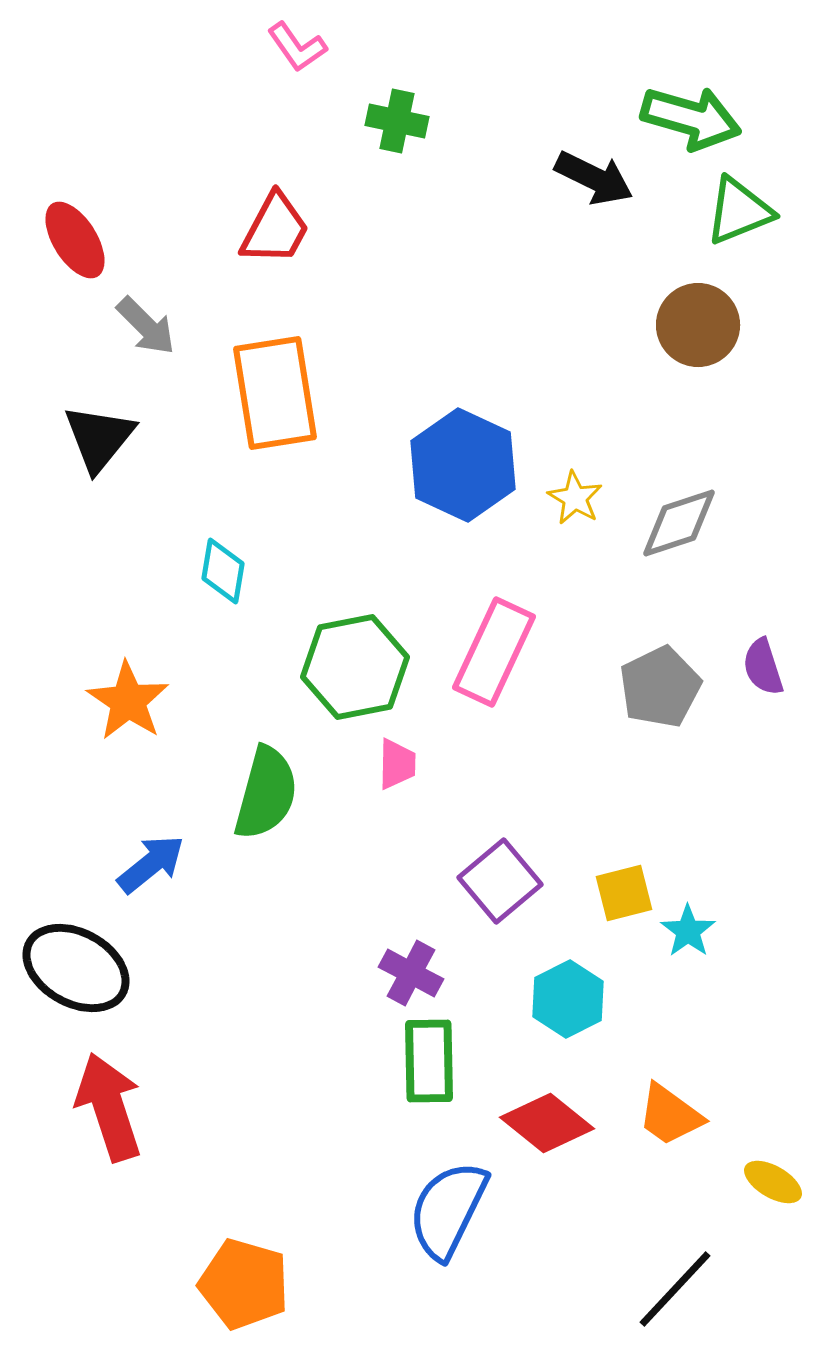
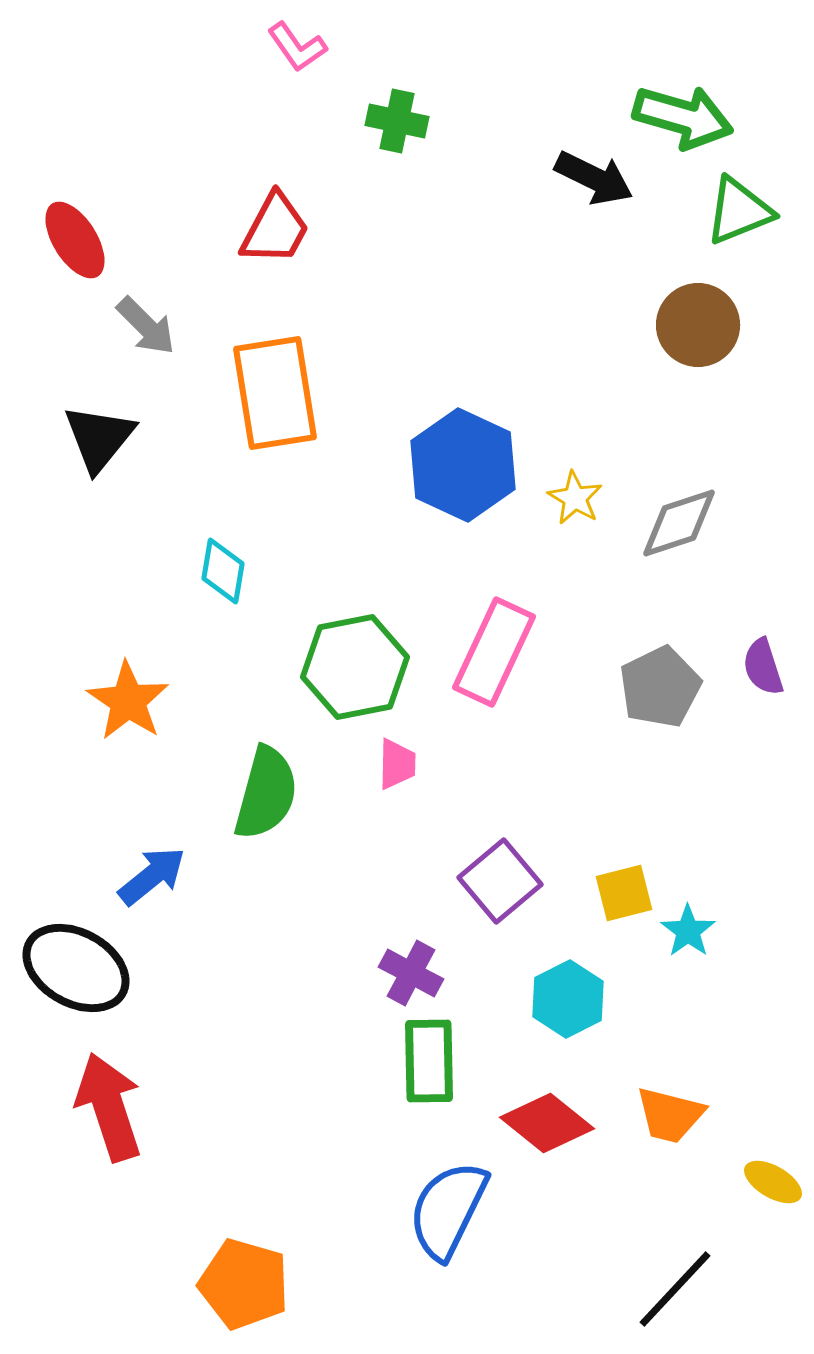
green arrow: moved 8 px left, 1 px up
blue arrow: moved 1 px right, 12 px down
orange trapezoid: rotated 22 degrees counterclockwise
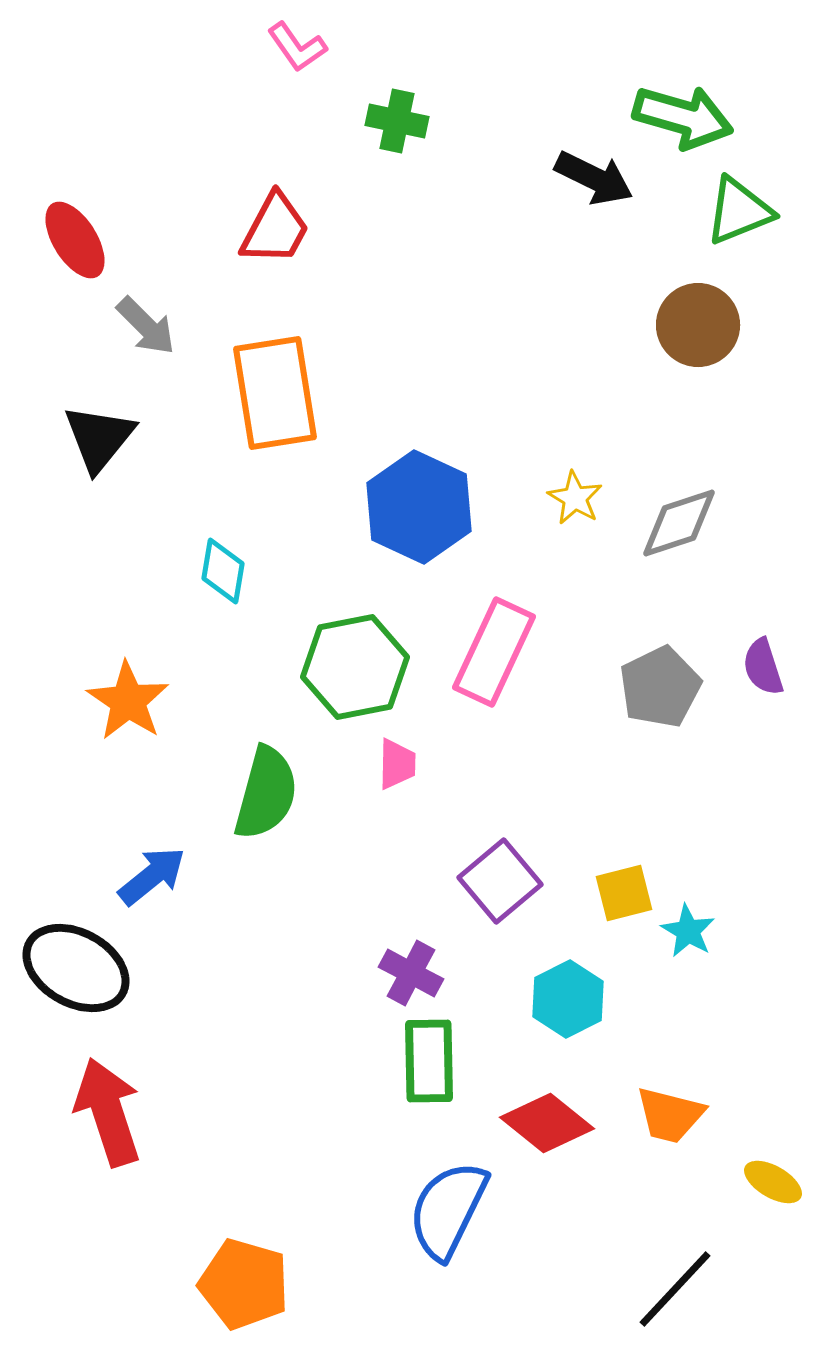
blue hexagon: moved 44 px left, 42 px down
cyan star: rotated 6 degrees counterclockwise
red arrow: moved 1 px left, 5 px down
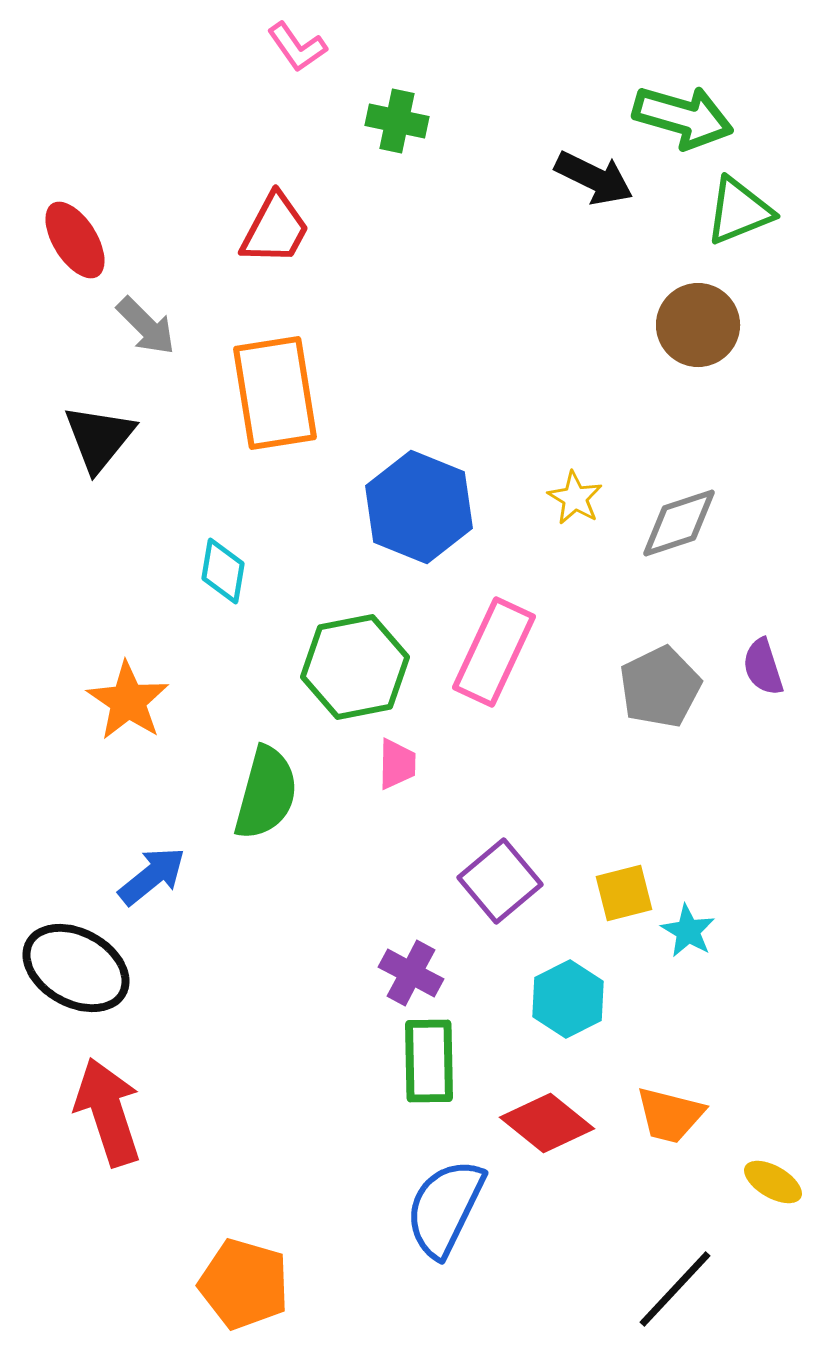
blue hexagon: rotated 3 degrees counterclockwise
blue semicircle: moved 3 px left, 2 px up
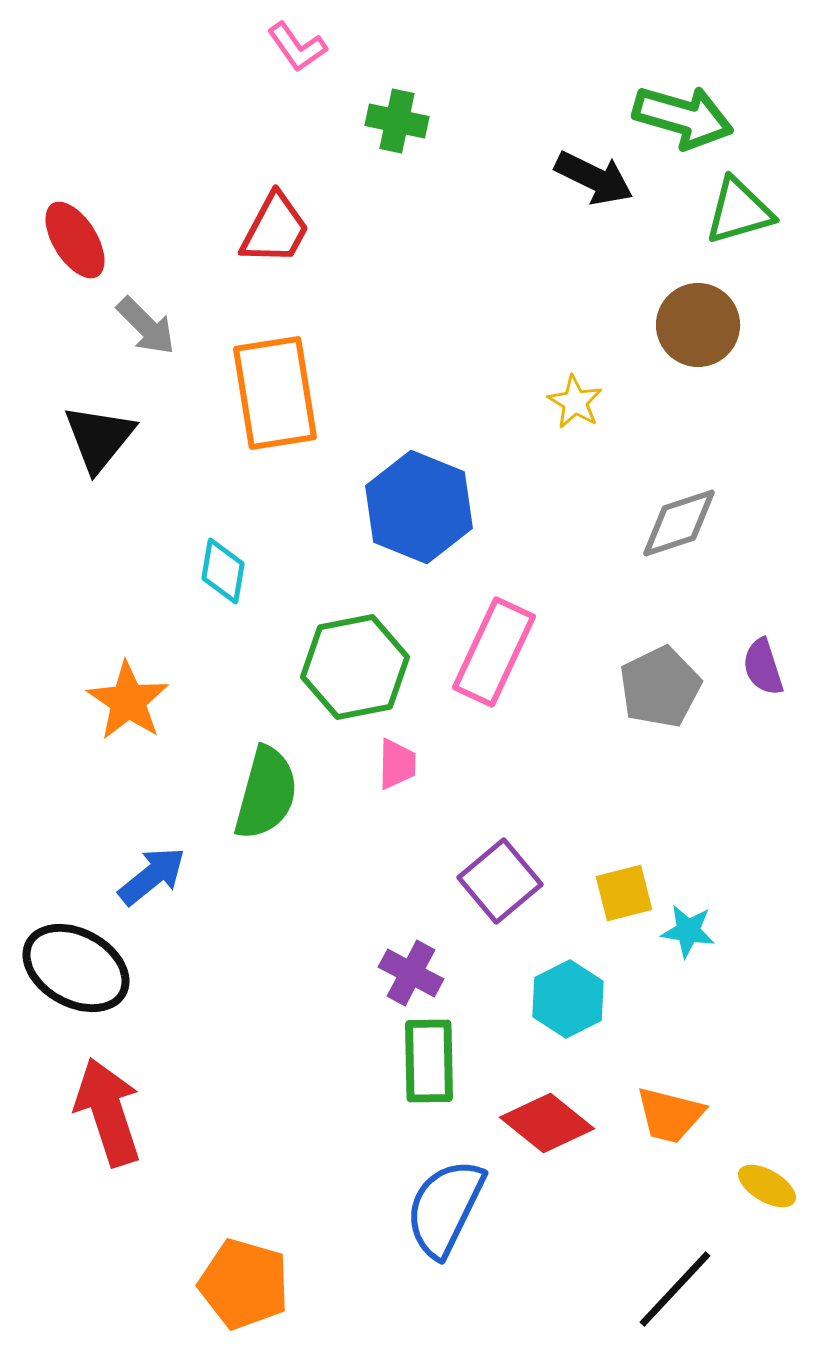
green triangle: rotated 6 degrees clockwise
yellow star: moved 96 px up
cyan star: rotated 22 degrees counterclockwise
yellow ellipse: moved 6 px left, 4 px down
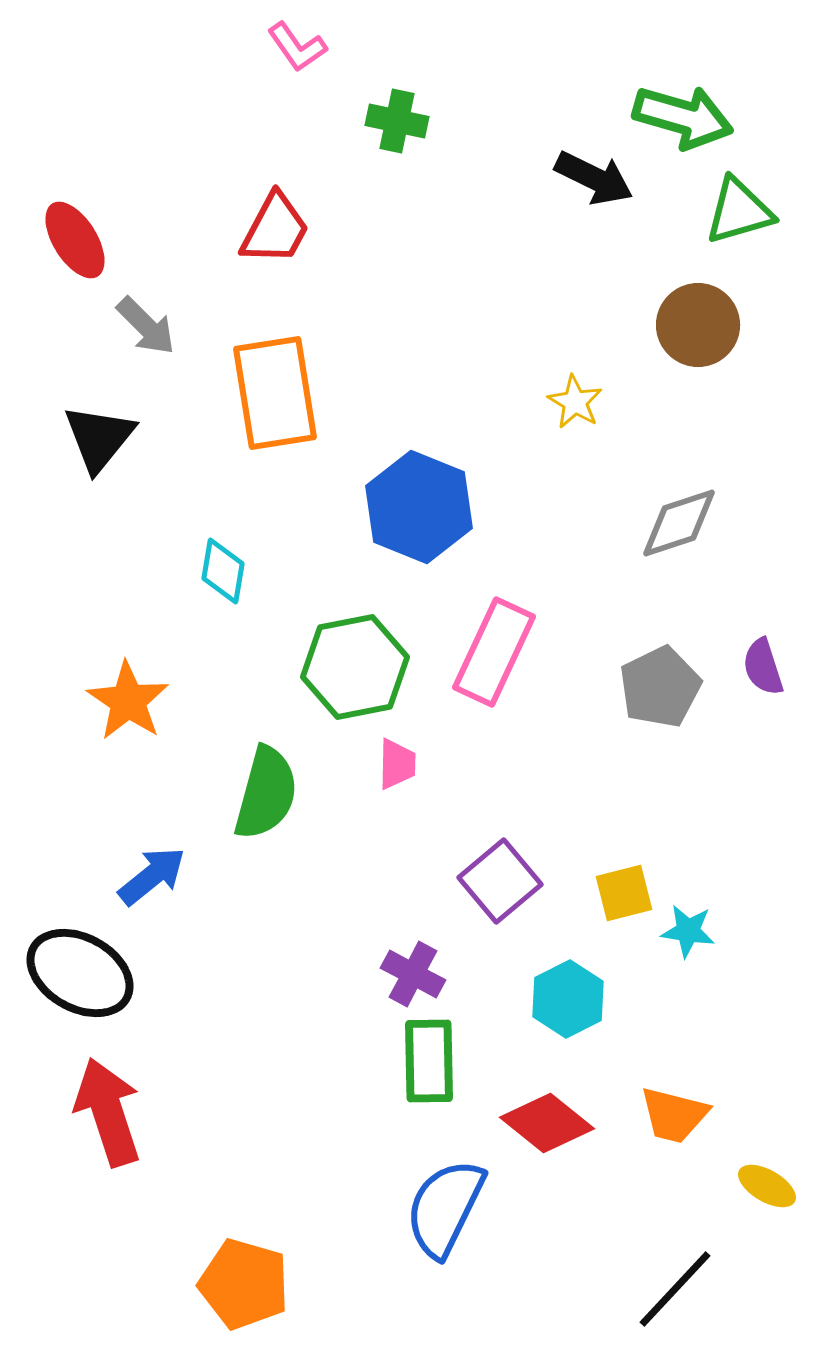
black ellipse: moved 4 px right, 5 px down
purple cross: moved 2 px right, 1 px down
orange trapezoid: moved 4 px right
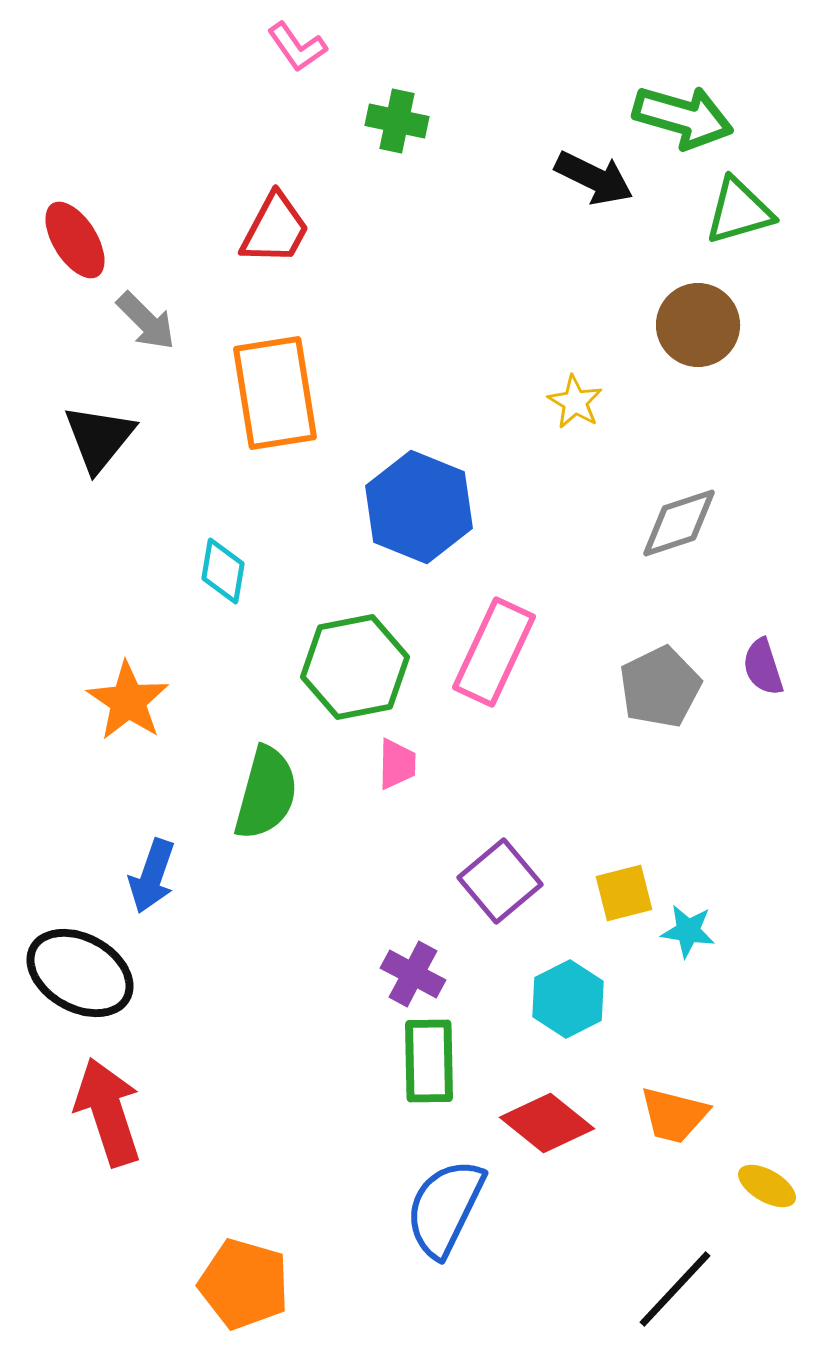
gray arrow: moved 5 px up
blue arrow: rotated 148 degrees clockwise
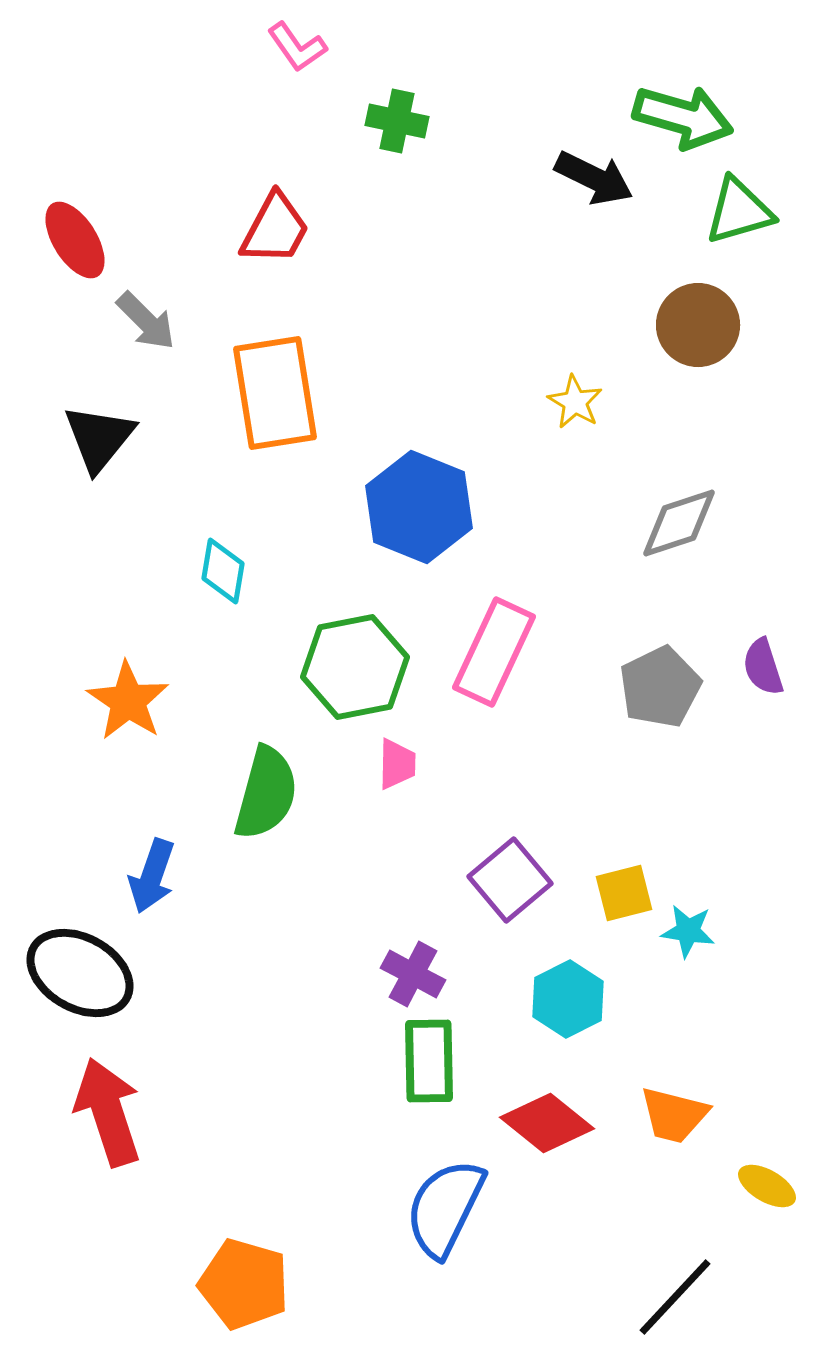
purple square: moved 10 px right, 1 px up
black line: moved 8 px down
